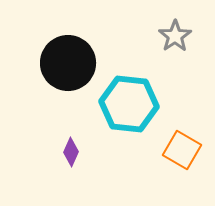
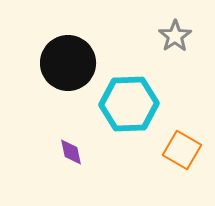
cyan hexagon: rotated 8 degrees counterclockwise
purple diamond: rotated 36 degrees counterclockwise
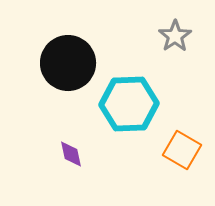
purple diamond: moved 2 px down
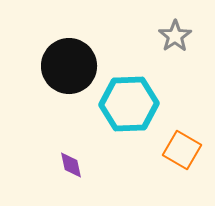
black circle: moved 1 px right, 3 px down
purple diamond: moved 11 px down
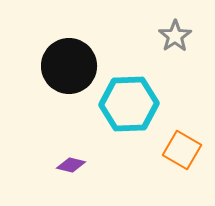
purple diamond: rotated 64 degrees counterclockwise
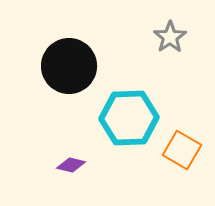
gray star: moved 5 px left, 1 px down
cyan hexagon: moved 14 px down
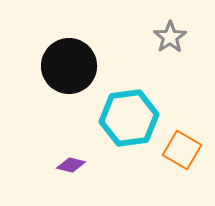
cyan hexagon: rotated 6 degrees counterclockwise
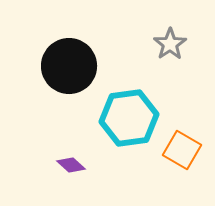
gray star: moved 7 px down
purple diamond: rotated 28 degrees clockwise
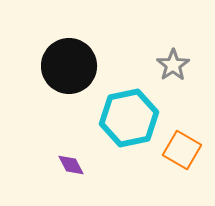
gray star: moved 3 px right, 21 px down
cyan hexagon: rotated 4 degrees counterclockwise
purple diamond: rotated 20 degrees clockwise
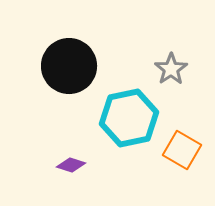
gray star: moved 2 px left, 4 px down
purple diamond: rotated 44 degrees counterclockwise
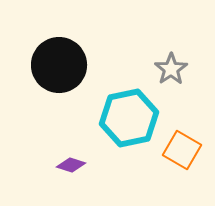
black circle: moved 10 px left, 1 px up
